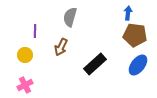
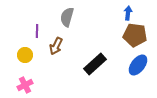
gray semicircle: moved 3 px left
purple line: moved 2 px right
brown arrow: moved 5 px left, 1 px up
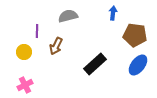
blue arrow: moved 15 px left
gray semicircle: moved 1 px right, 1 px up; rotated 60 degrees clockwise
yellow circle: moved 1 px left, 3 px up
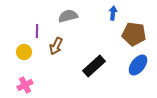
brown pentagon: moved 1 px left, 1 px up
black rectangle: moved 1 px left, 2 px down
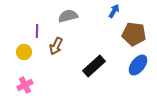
blue arrow: moved 1 px right, 2 px up; rotated 24 degrees clockwise
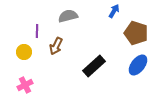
brown pentagon: moved 2 px right, 1 px up; rotated 10 degrees clockwise
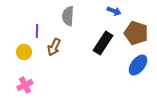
blue arrow: rotated 80 degrees clockwise
gray semicircle: rotated 72 degrees counterclockwise
brown arrow: moved 2 px left, 1 px down
black rectangle: moved 9 px right, 23 px up; rotated 15 degrees counterclockwise
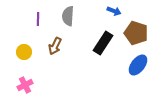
purple line: moved 1 px right, 12 px up
brown arrow: moved 1 px right, 1 px up
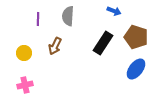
brown pentagon: moved 4 px down
yellow circle: moved 1 px down
blue ellipse: moved 2 px left, 4 px down
pink cross: rotated 14 degrees clockwise
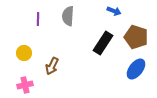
brown arrow: moved 3 px left, 20 px down
